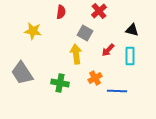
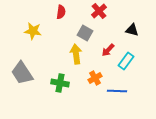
cyan rectangle: moved 4 px left, 5 px down; rotated 36 degrees clockwise
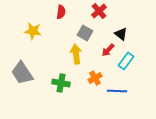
black triangle: moved 11 px left, 4 px down; rotated 24 degrees clockwise
green cross: moved 1 px right
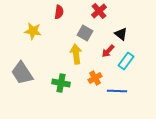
red semicircle: moved 2 px left
red arrow: moved 1 px down
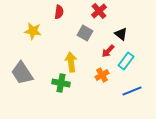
yellow arrow: moved 5 px left, 8 px down
orange cross: moved 7 px right, 3 px up
blue line: moved 15 px right; rotated 24 degrees counterclockwise
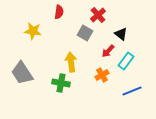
red cross: moved 1 px left, 4 px down
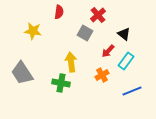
black triangle: moved 3 px right
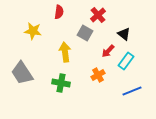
yellow arrow: moved 6 px left, 10 px up
orange cross: moved 4 px left
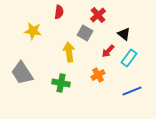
yellow arrow: moved 4 px right
cyan rectangle: moved 3 px right, 3 px up
